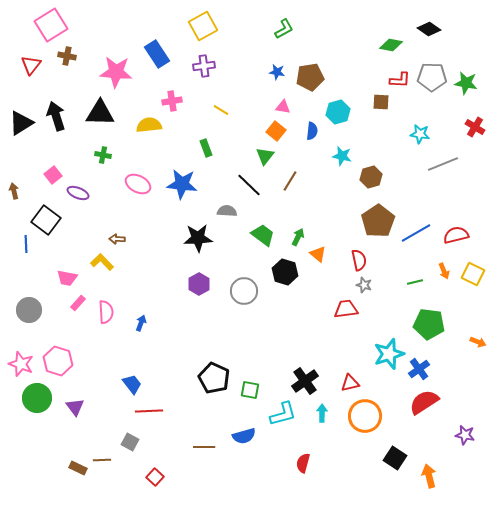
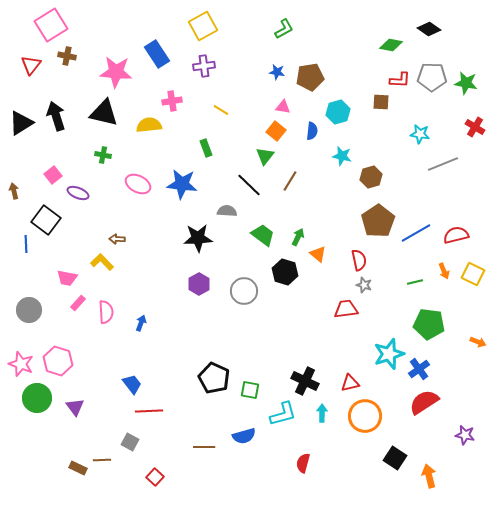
black triangle at (100, 113): moved 4 px right; rotated 12 degrees clockwise
black cross at (305, 381): rotated 28 degrees counterclockwise
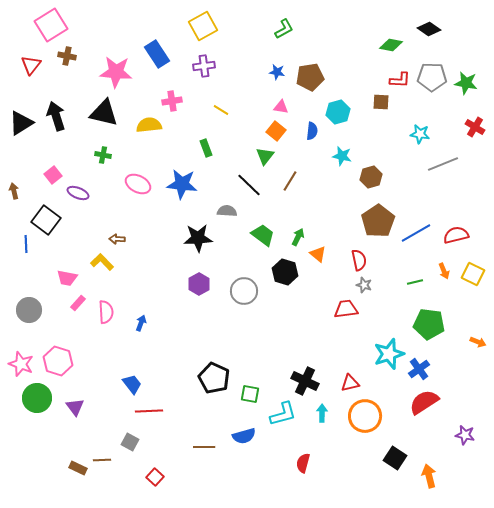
pink triangle at (283, 107): moved 2 px left
green square at (250, 390): moved 4 px down
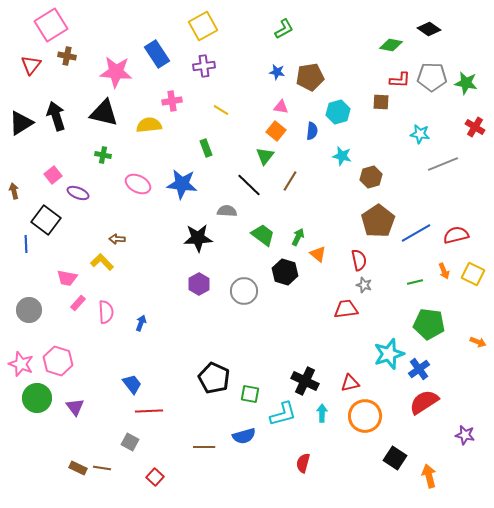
brown line at (102, 460): moved 8 px down; rotated 12 degrees clockwise
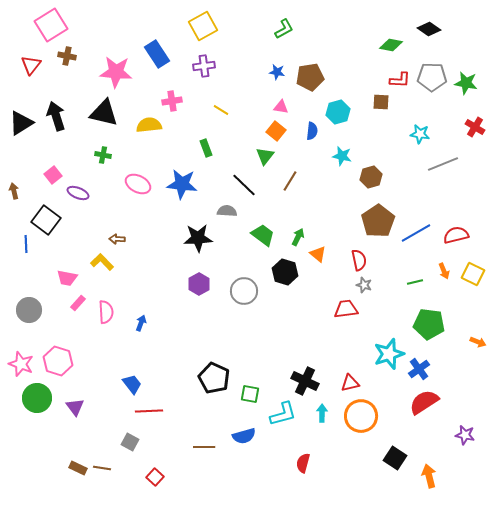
black line at (249, 185): moved 5 px left
orange circle at (365, 416): moved 4 px left
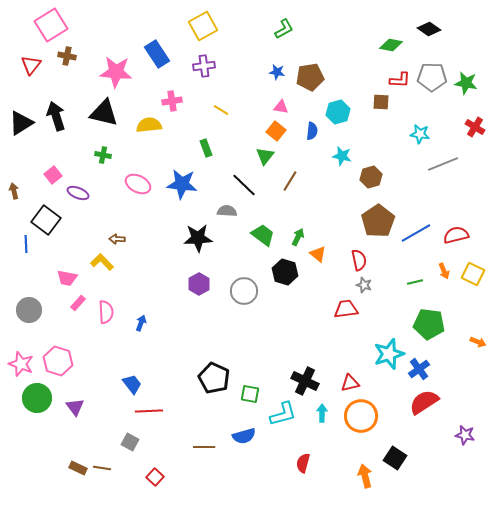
orange arrow at (429, 476): moved 64 px left
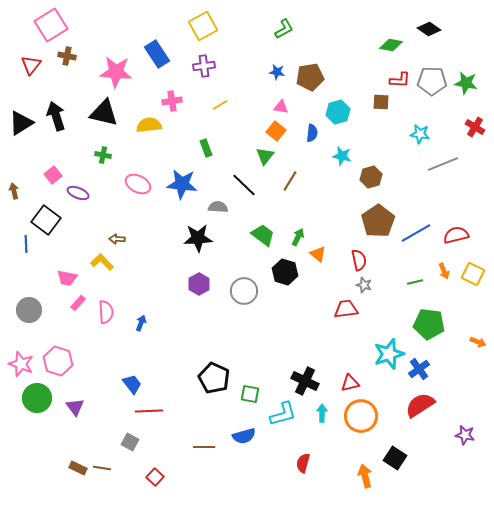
gray pentagon at (432, 77): moved 4 px down
yellow line at (221, 110): moved 1 px left, 5 px up; rotated 63 degrees counterclockwise
blue semicircle at (312, 131): moved 2 px down
gray semicircle at (227, 211): moved 9 px left, 4 px up
red semicircle at (424, 402): moved 4 px left, 3 px down
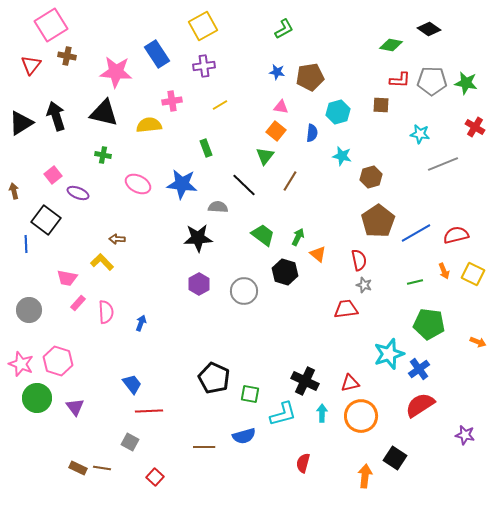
brown square at (381, 102): moved 3 px down
orange arrow at (365, 476): rotated 20 degrees clockwise
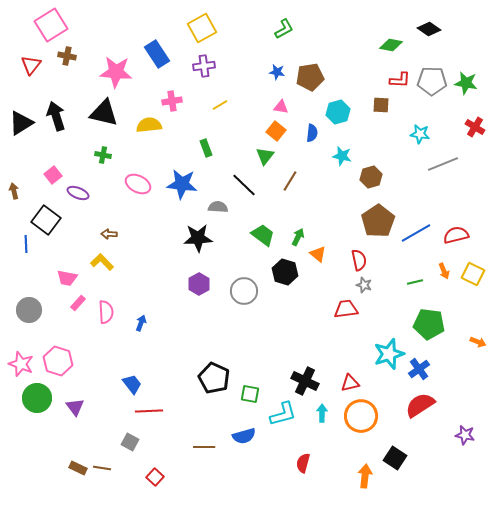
yellow square at (203, 26): moved 1 px left, 2 px down
brown arrow at (117, 239): moved 8 px left, 5 px up
